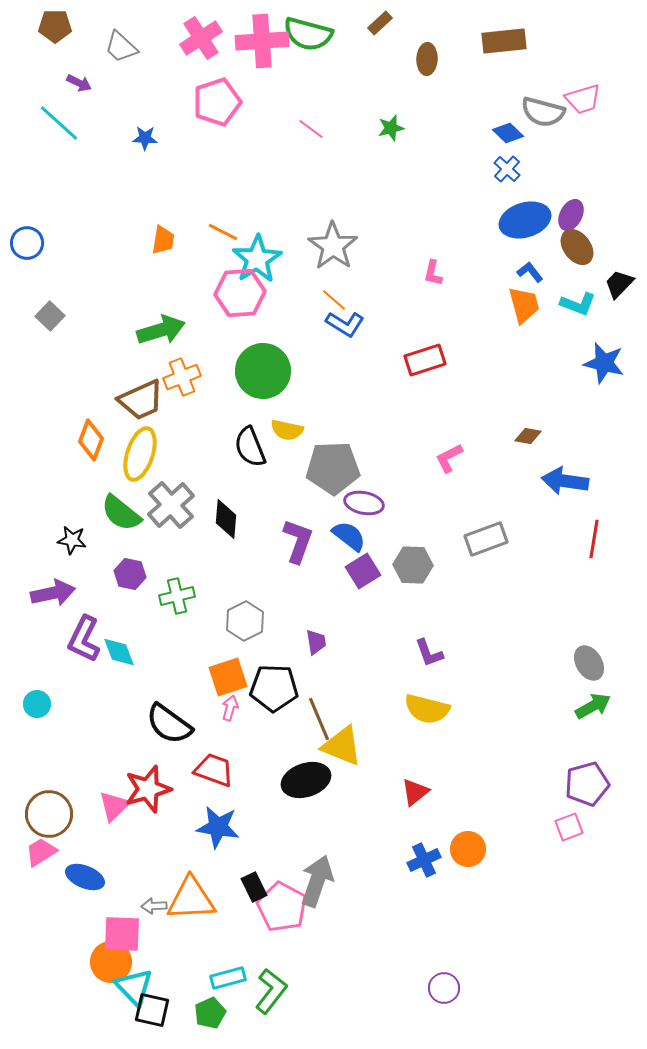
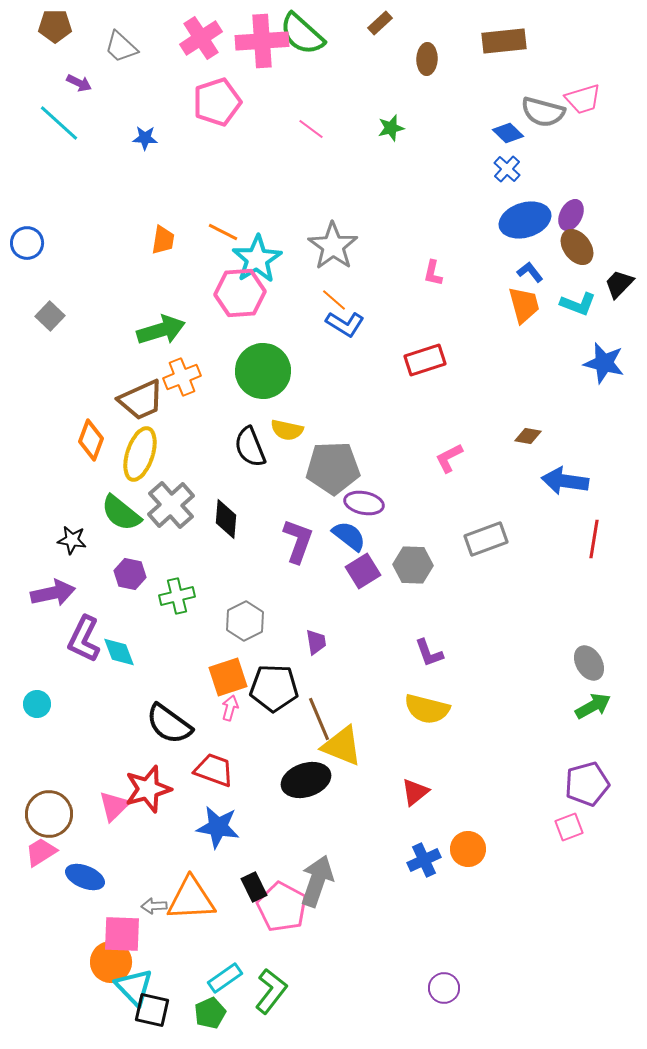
green semicircle at (308, 34): moved 6 px left; rotated 27 degrees clockwise
cyan rectangle at (228, 978): moved 3 px left; rotated 20 degrees counterclockwise
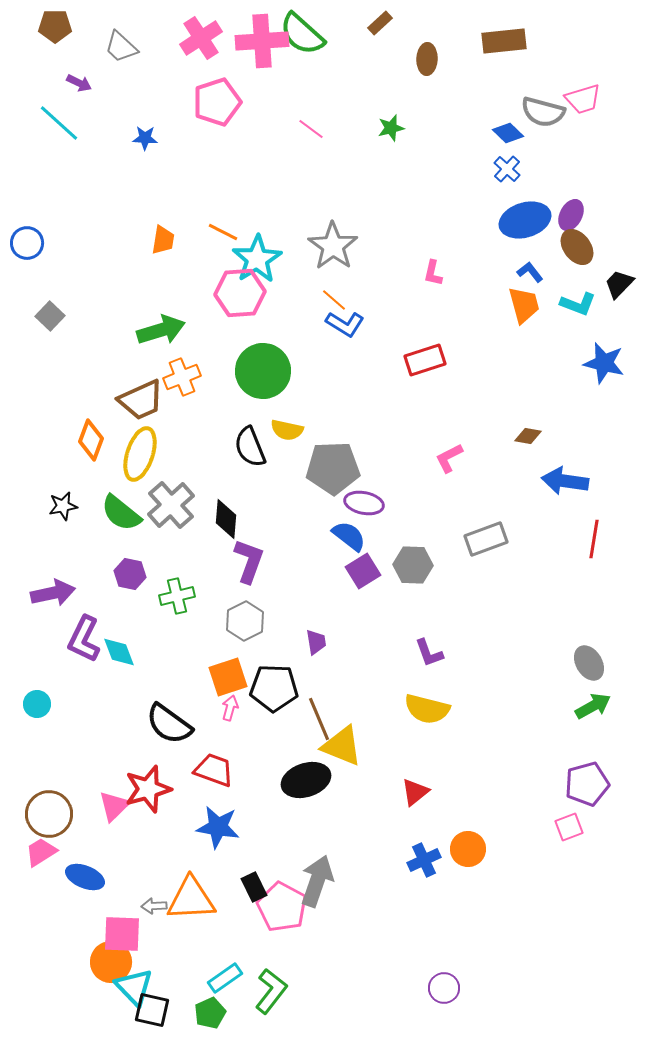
black star at (72, 540): moved 9 px left, 34 px up; rotated 20 degrees counterclockwise
purple L-shape at (298, 541): moved 49 px left, 20 px down
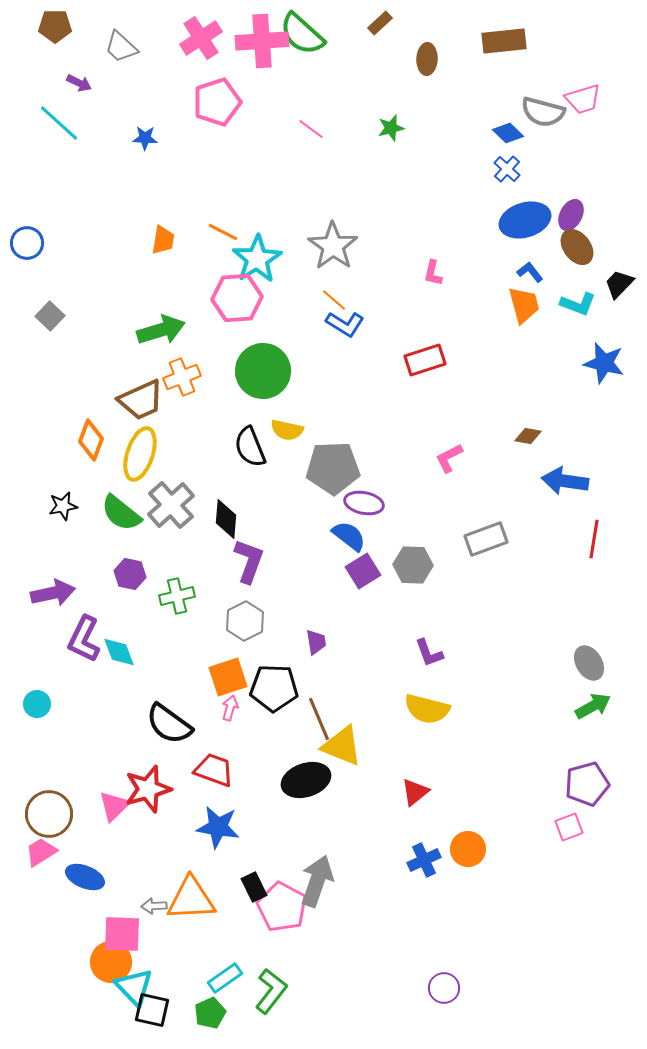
pink hexagon at (240, 293): moved 3 px left, 5 px down
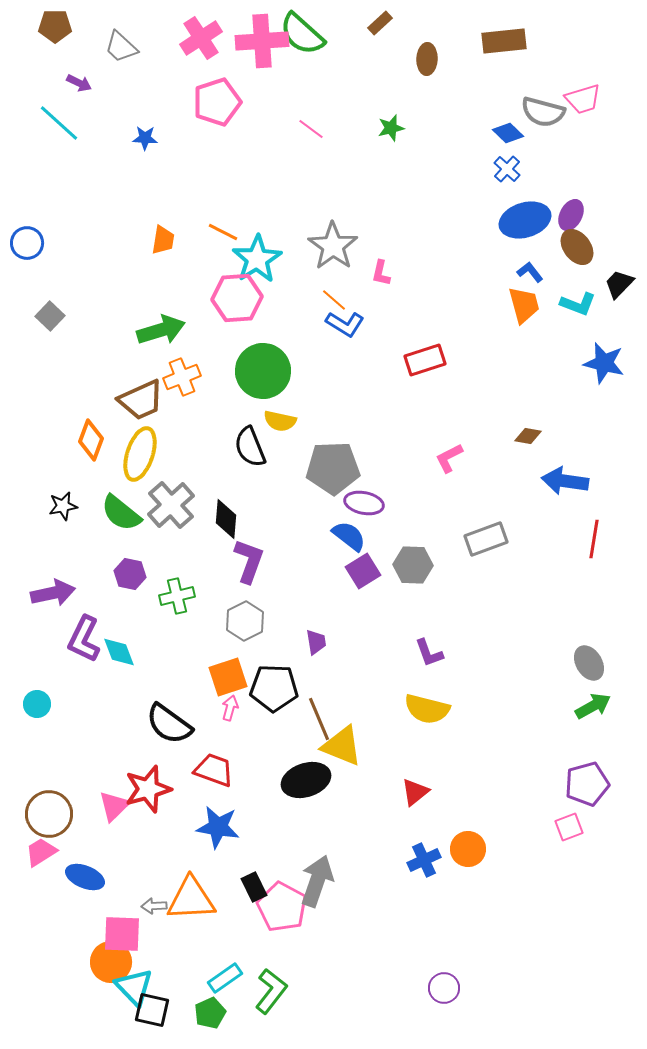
pink L-shape at (433, 273): moved 52 px left
yellow semicircle at (287, 430): moved 7 px left, 9 px up
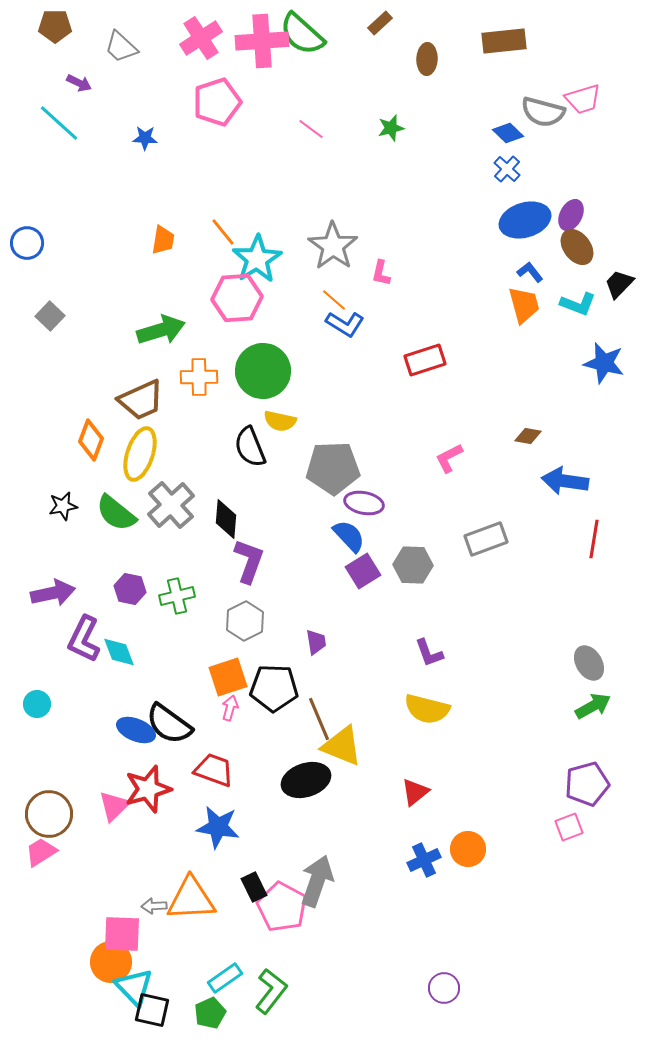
orange line at (223, 232): rotated 24 degrees clockwise
orange cross at (182, 377): moved 17 px right; rotated 21 degrees clockwise
green semicircle at (121, 513): moved 5 px left
blue semicircle at (349, 536): rotated 9 degrees clockwise
purple hexagon at (130, 574): moved 15 px down
blue ellipse at (85, 877): moved 51 px right, 147 px up
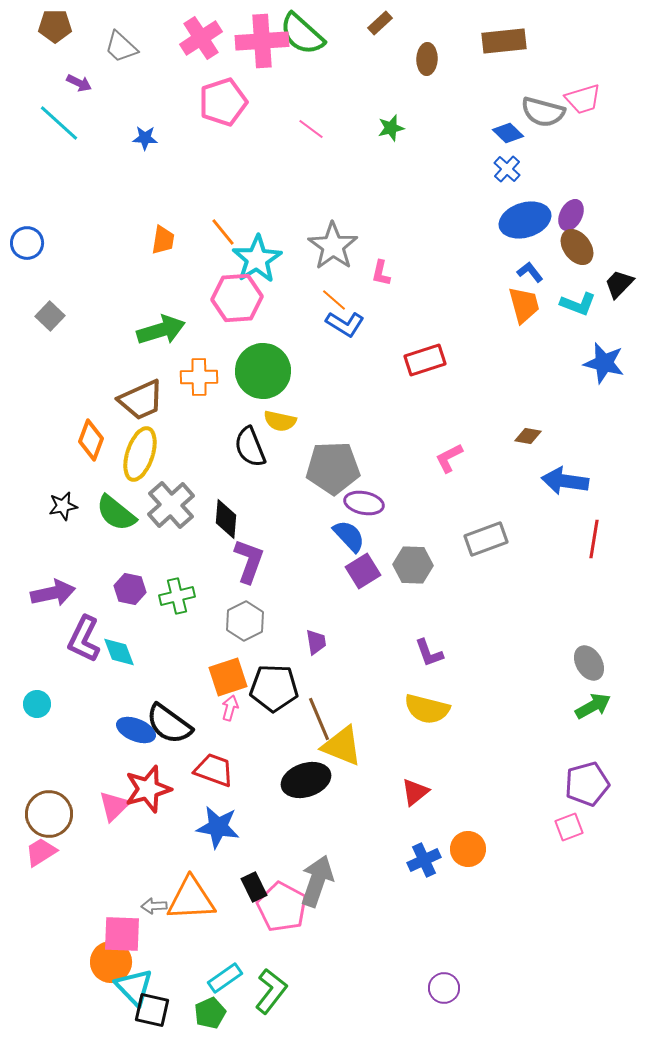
pink pentagon at (217, 102): moved 6 px right
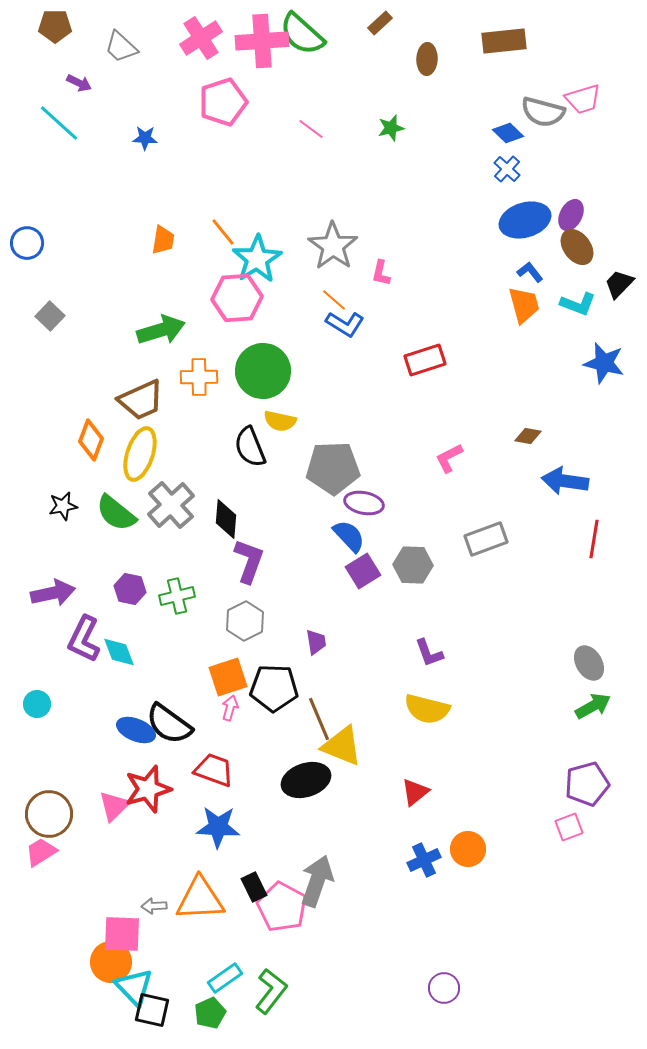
blue star at (218, 827): rotated 6 degrees counterclockwise
orange triangle at (191, 899): moved 9 px right
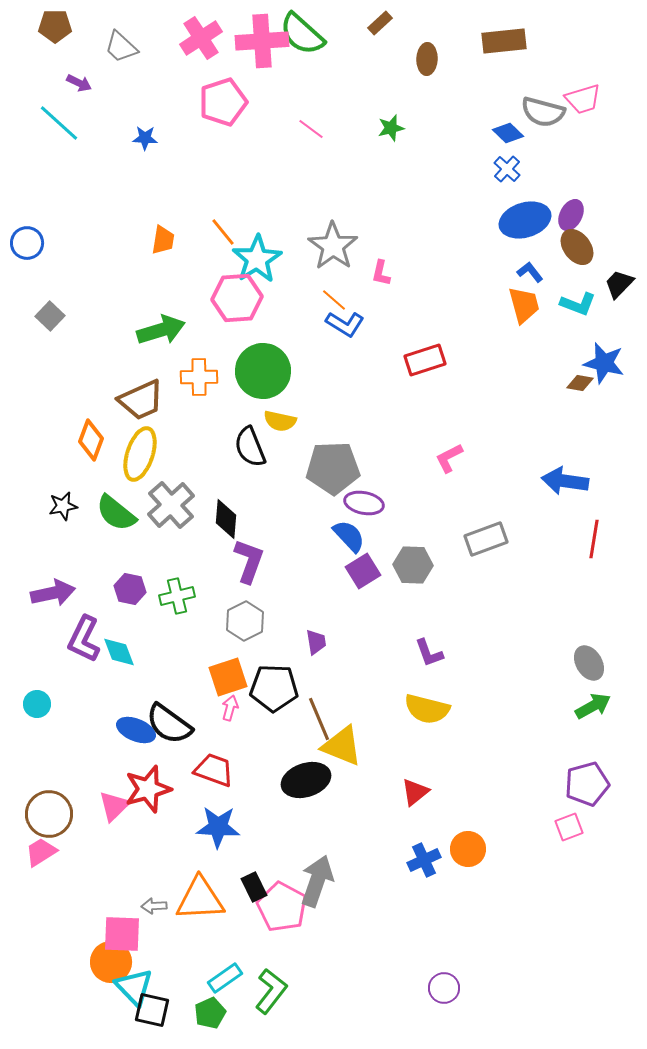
brown diamond at (528, 436): moved 52 px right, 53 px up
